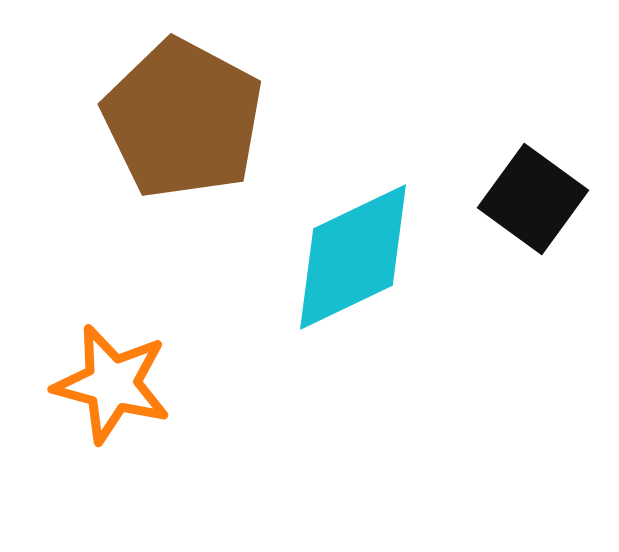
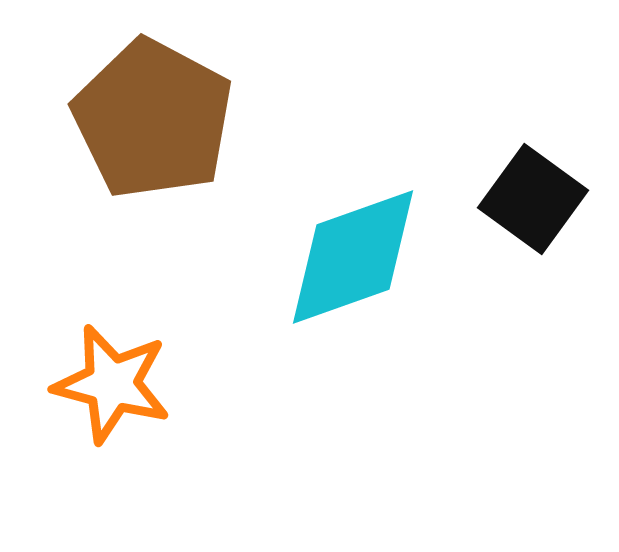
brown pentagon: moved 30 px left
cyan diamond: rotated 6 degrees clockwise
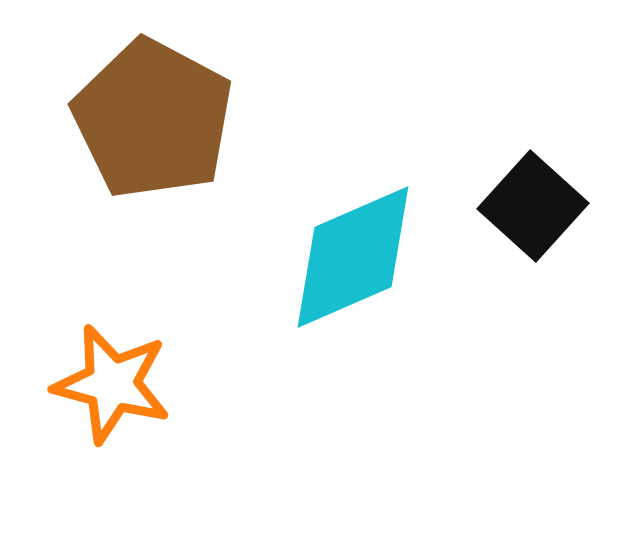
black square: moved 7 px down; rotated 6 degrees clockwise
cyan diamond: rotated 4 degrees counterclockwise
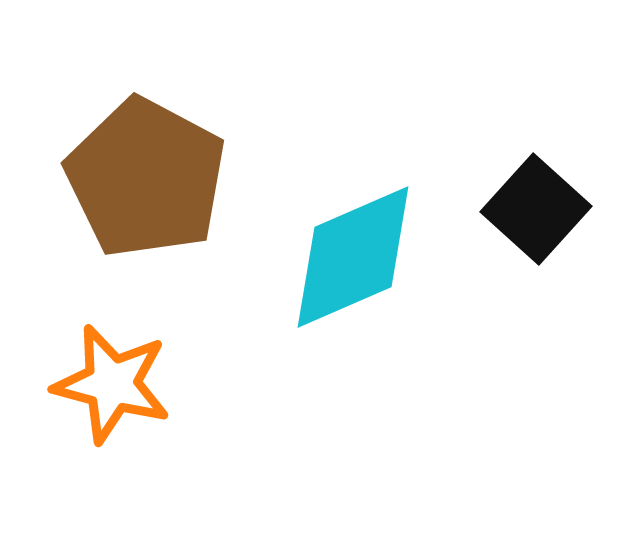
brown pentagon: moved 7 px left, 59 px down
black square: moved 3 px right, 3 px down
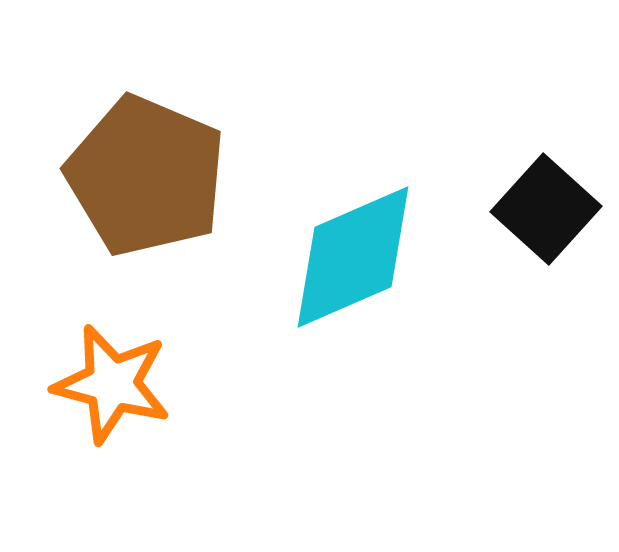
brown pentagon: moved 2 px up; rotated 5 degrees counterclockwise
black square: moved 10 px right
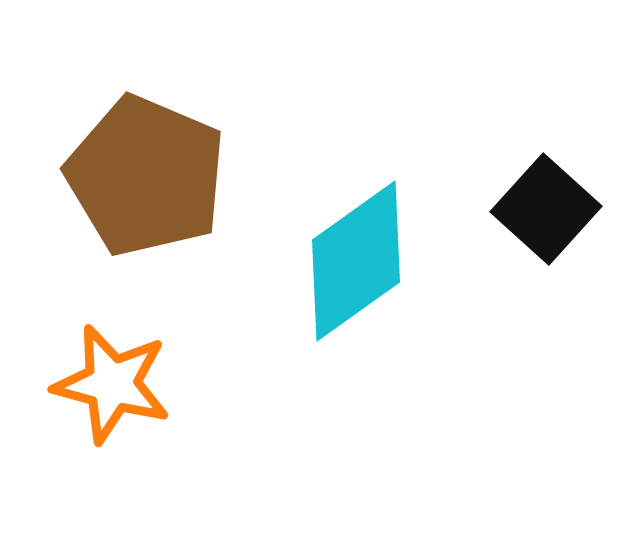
cyan diamond: moved 3 px right, 4 px down; rotated 12 degrees counterclockwise
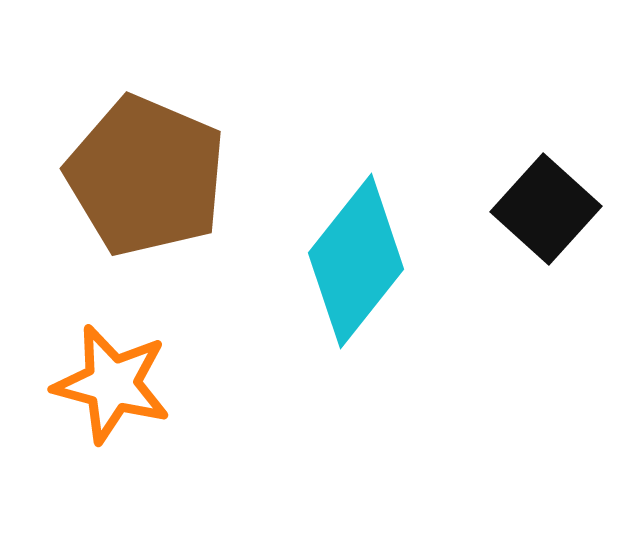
cyan diamond: rotated 16 degrees counterclockwise
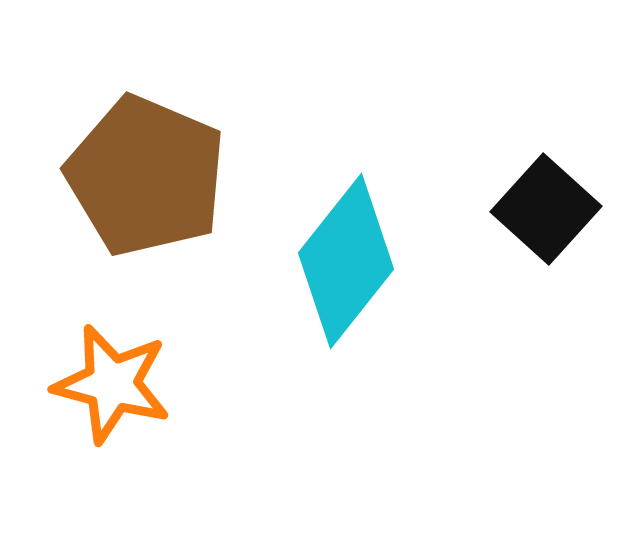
cyan diamond: moved 10 px left
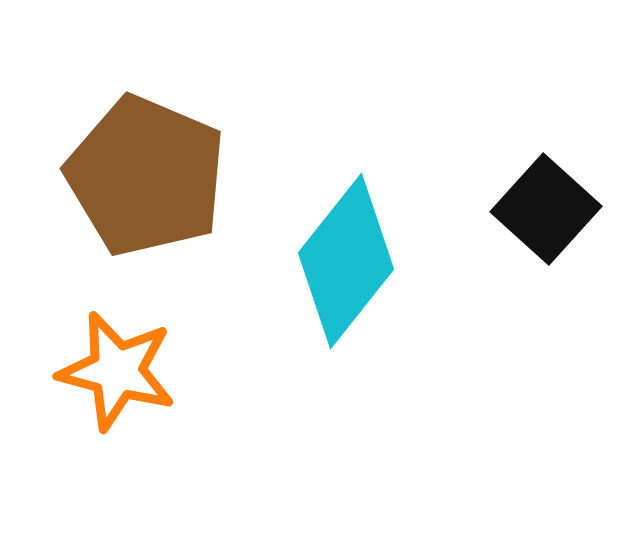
orange star: moved 5 px right, 13 px up
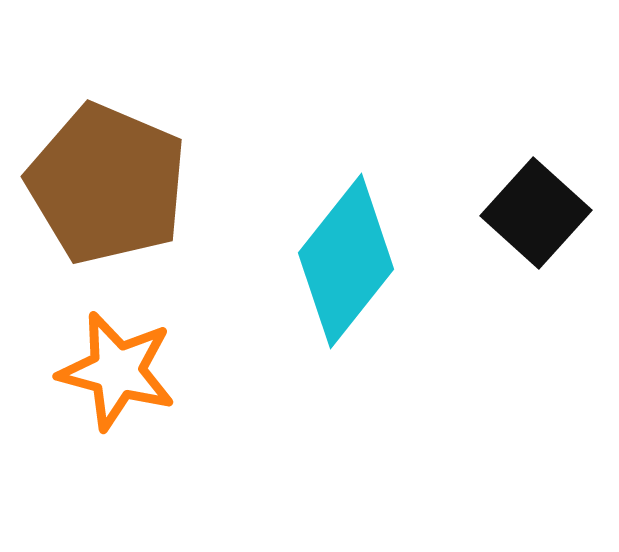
brown pentagon: moved 39 px left, 8 px down
black square: moved 10 px left, 4 px down
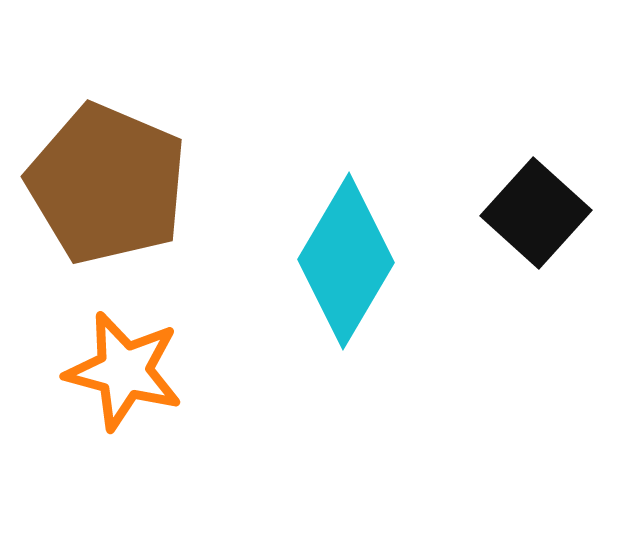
cyan diamond: rotated 8 degrees counterclockwise
orange star: moved 7 px right
